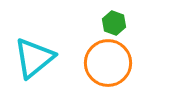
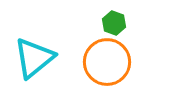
orange circle: moved 1 px left, 1 px up
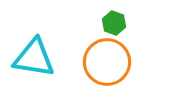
cyan triangle: rotated 48 degrees clockwise
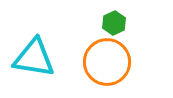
green hexagon: rotated 15 degrees clockwise
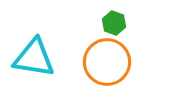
green hexagon: rotated 15 degrees counterclockwise
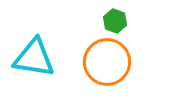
green hexagon: moved 1 px right, 2 px up
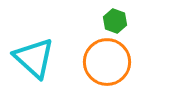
cyan triangle: rotated 33 degrees clockwise
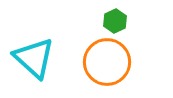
green hexagon: rotated 15 degrees clockwise
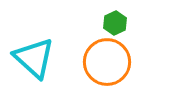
green hexagon: moved 2 px down
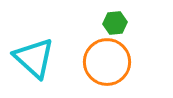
green hexagon: rotated 20 degrees clockwise
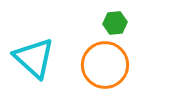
orange circle: moved 2 px left, 3 px down
